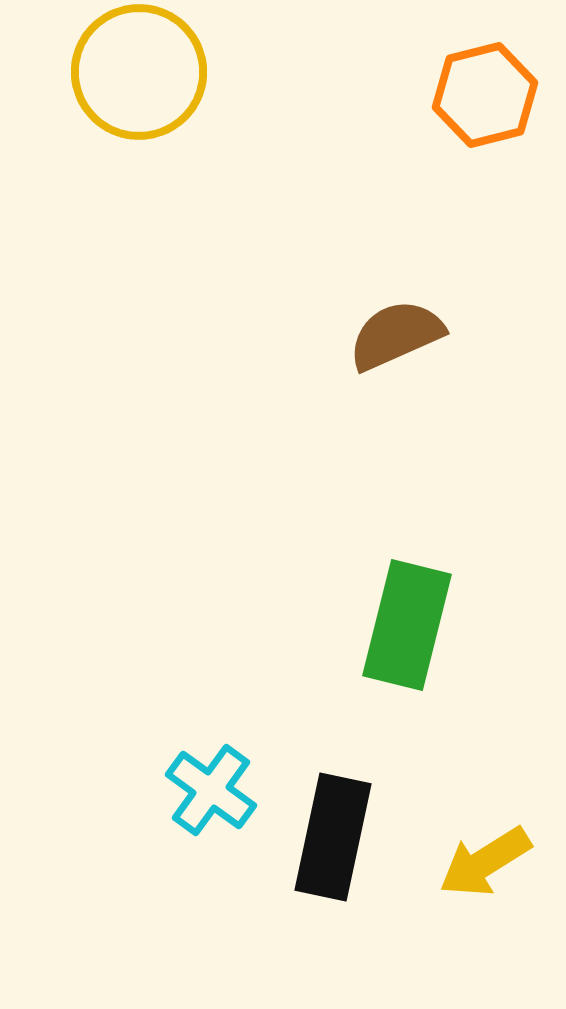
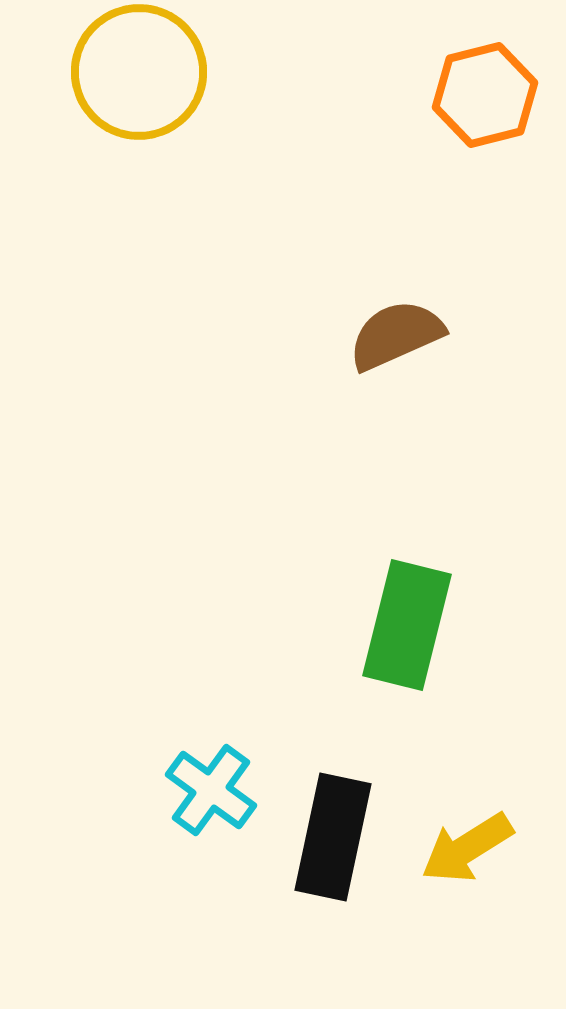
yellow arrow: moved 18 px left, 14 px up
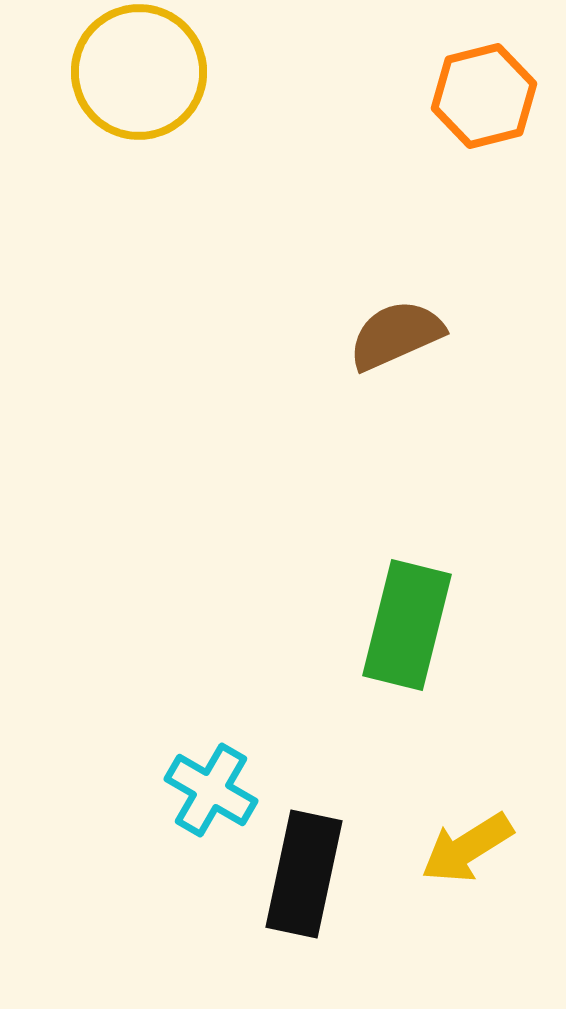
orange hexagon: moved 1 px left, 1 px down
cyan cross: rotated 6 degrees counterclockwise
black rectangle: moved 29 px left, 37 px down
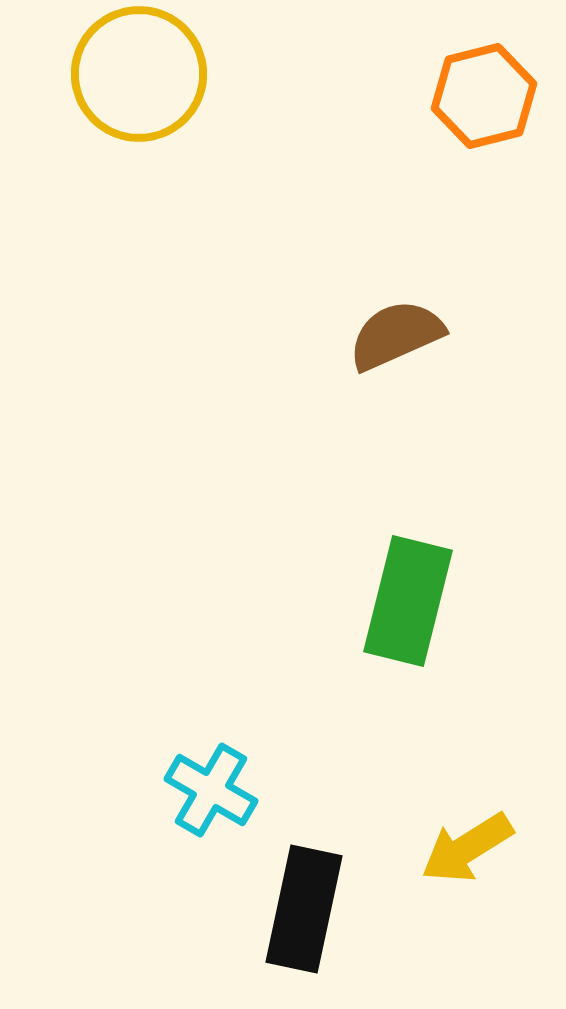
yellow circle: moved 2 px down
green rectangle: moved 1 px right, 24 px up
black rectangle: moved 35 px down
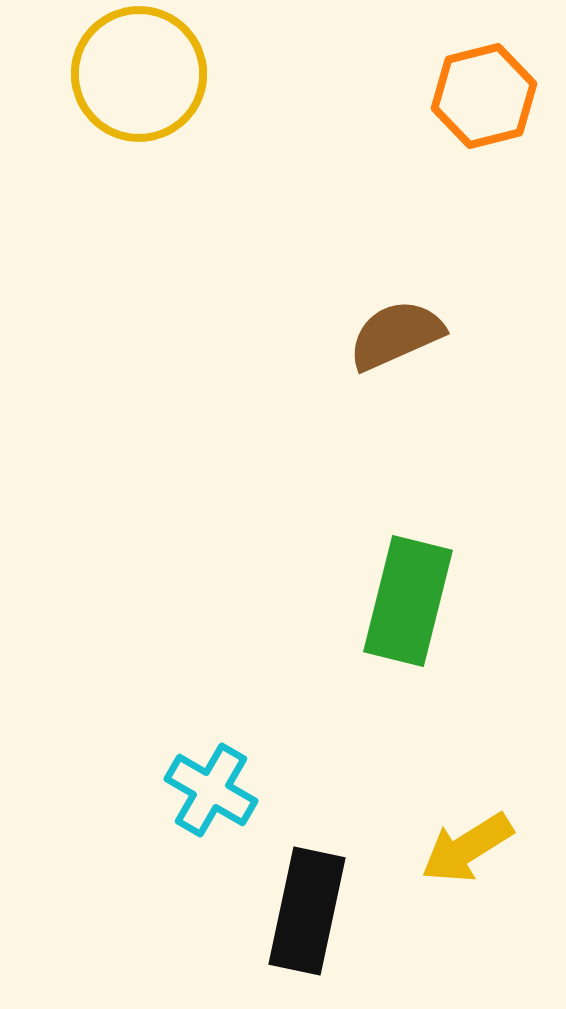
black rectangle: moved 3 px right, 2 px down
